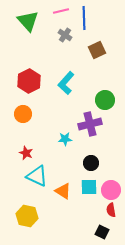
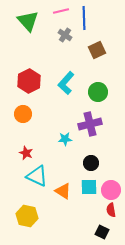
green circle: moved 7 px left, 8 px up
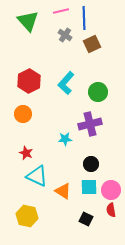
brown square: moved 5 px left, 6 px up
black circle: moved 1 px down
black square: moved 16 px left, 13 px up
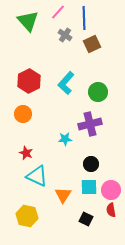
pink line: moved 3 px left, 1 px down; rotated 35 degrees counterclockwise
orange triangle: moved 4 px down; rotated 30 degrees clockwise
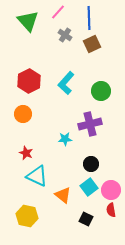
blue line: moved 5 px right
green circle: moved 3 px right, 1 px up
cyan square: rotated 36 degrees counterclockwise
orange triangle: rotated 24 degrees counterclockwise
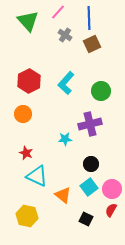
pink circle: moved 1 px right, 1 px up
red semicircle: rotated 40 degrees clockwise
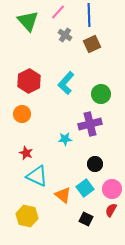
blue line: moved 3 px up
green circle: moved 3 px down
orange circle: moved 1 px left
black circle: moved 4 px right
cyan square: moved 4 px left, 1 px down
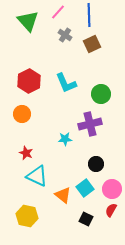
cyan L-shape: rotated 65 degrees counterclockwise
black circle: moved 1 px right
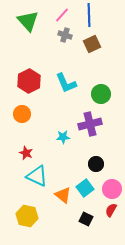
pink line: moved 4 px right, 3 px down
gray cross: rotated 16 degrees counterclockwise
cyan star: moved 2 px left, 2 px up
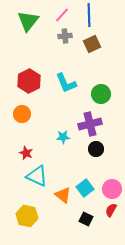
green triangle: rotated 20 degrees clockwise
gray cross: moved 1 px down; rotated 24 degrees counterclockwise
black circle: moved 15 px up
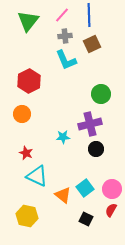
cyan L-shape: moved 23 px up
